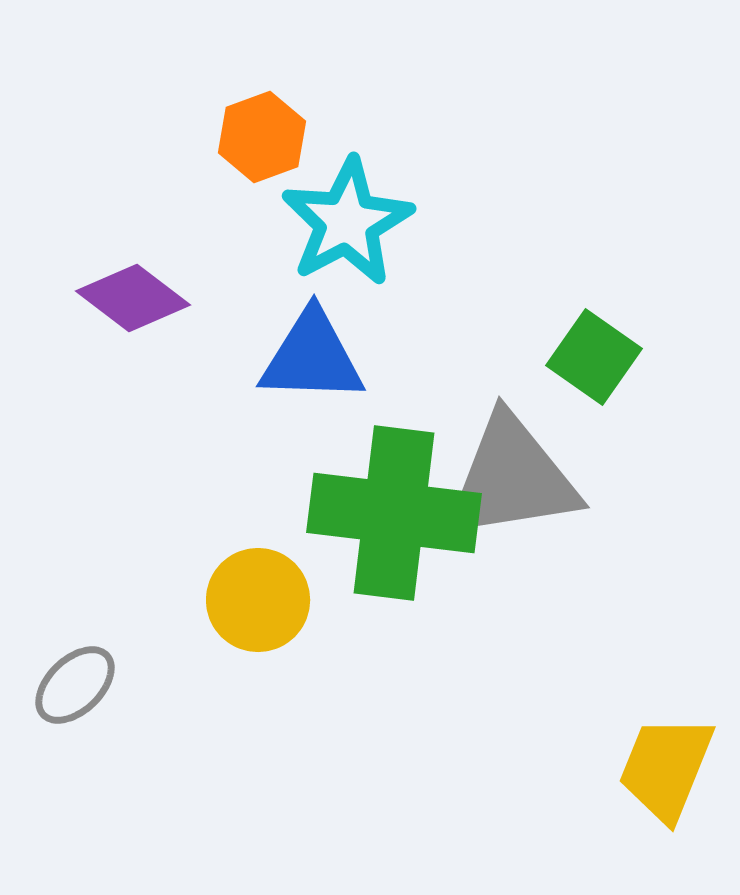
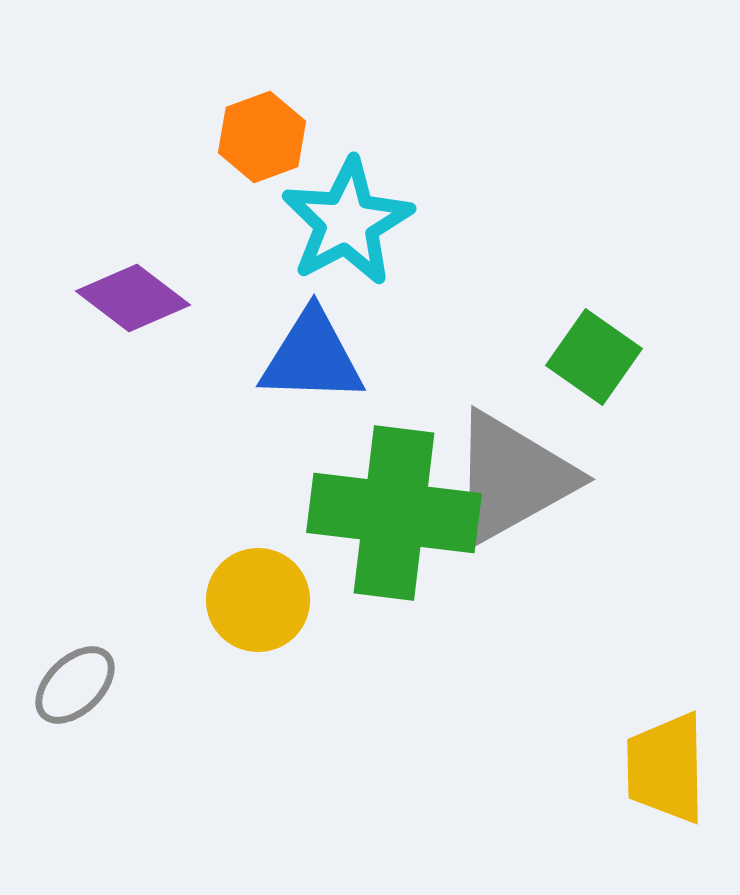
gray triangle: rotated 20 degrees counterclockwise
yellow trapezoid: rotated 23 degrees counterclockwise
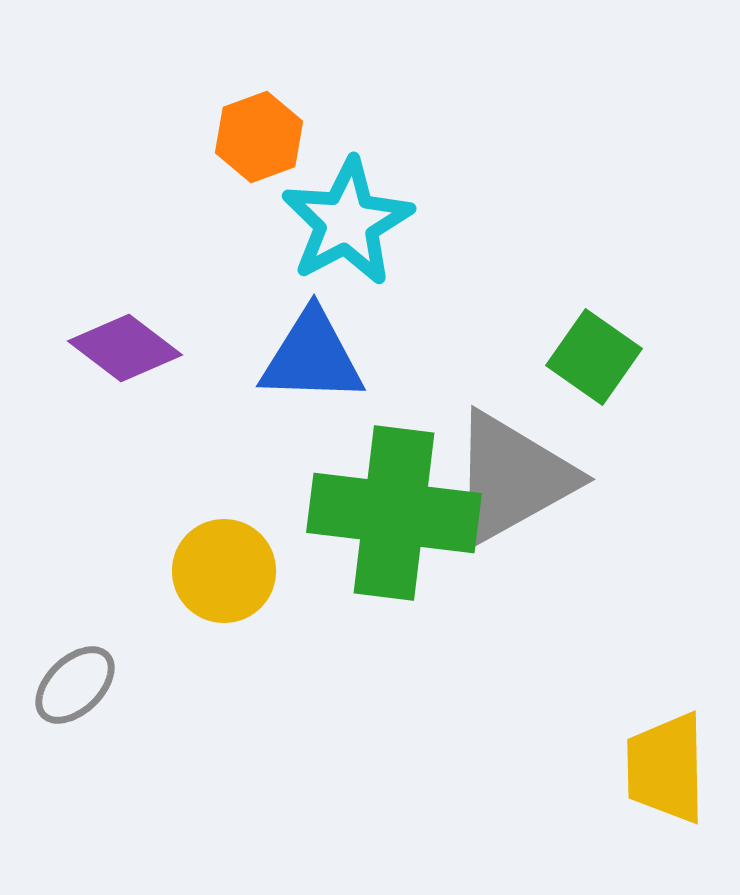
orange hexagon: moved 3 px left
purple diamond: moved 8 px left, 50 px down
yellow circle: moved 34 px left, 29 px up
